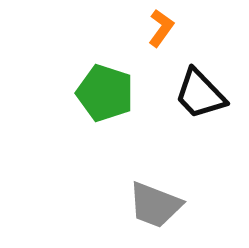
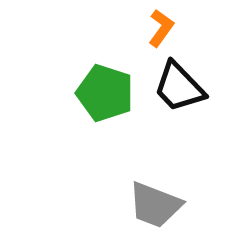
black trapezoid: moved 21 px left, 7 px up
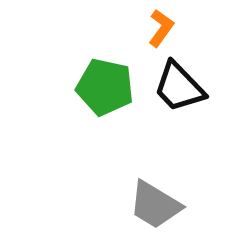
green pentagon: moved 6 px up; rotated 6 degrees counterclockwise
gray trapezoid: rotated 10 degrees clockwise
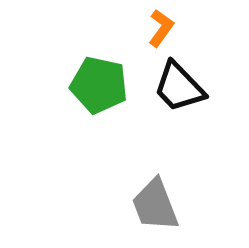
green pentagon: moved 6 px left, 2 px up
gray trapezoid: rotated 38 degrees clockwise
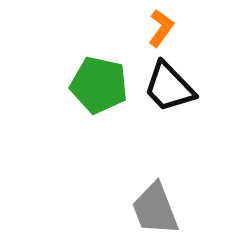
black trapezoid: moved 10 px left
gray trapezoid: moved 4 px down
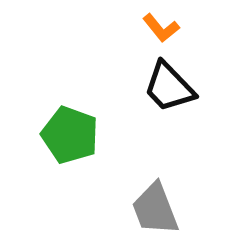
orange L-shape: rotated 105 degrees clockwise
green pentagon: moved 29 px left, 50 px down; rotated 8 degrees clockwise
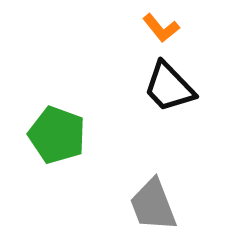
green pentagon: moved 13 px left
gray trapezoid: moved 2 px left, 4 px up
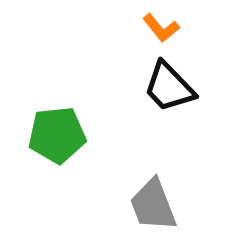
green pentagon: rotated 26 degrees counterclockwise
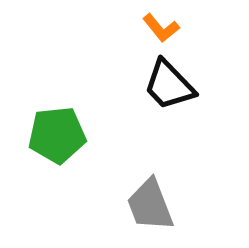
black trapezoid: moved 2 px up
gray trapezoid: moved 3 px left
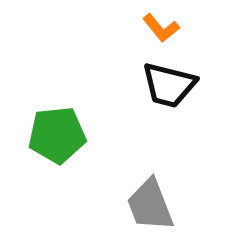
black trapezoid: rotated 32 degrees counterclockwise
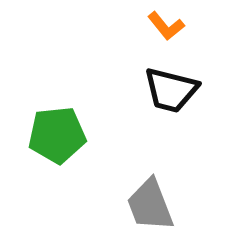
orange L-shape: moved 5 px right, 2 px up
black trapezoid: moved 2 px right, 5 px down
